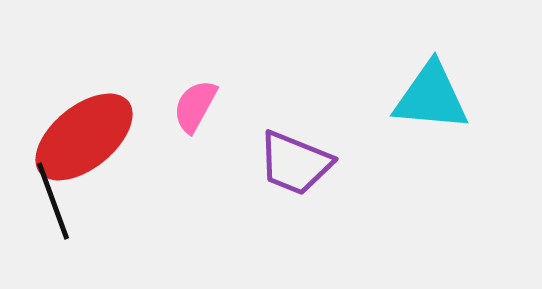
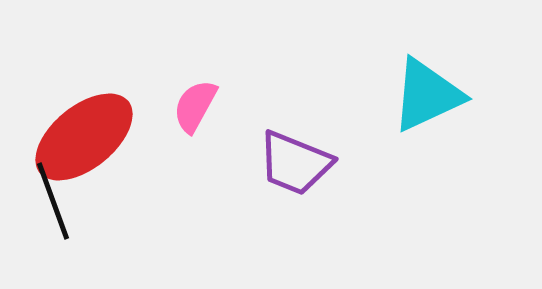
cyan triangle: moved 4 px left, 2 px up; rotated 30 degrees counterclockwise
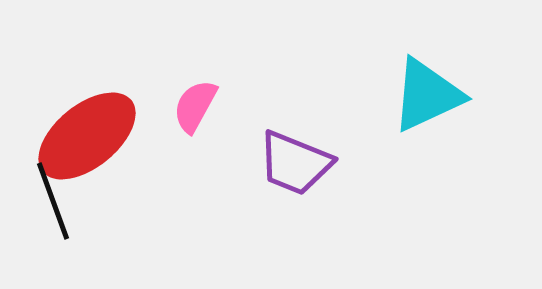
red ellipse: moved 3 px right, 1 px up
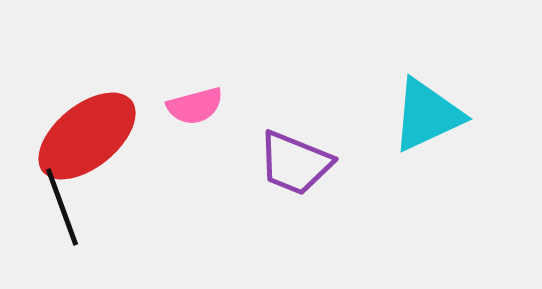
cyan triangle: moved 20 px down
pink semicircle: rotated 134 degrees counterclockwise
black line: moved 9 px right, 6 px down
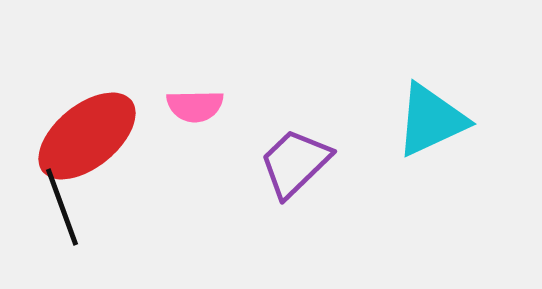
pink semicircle: rotated 14 degrees clockwise
cyan triangle: moved 4 px right, 5 px down
purple trapezoid: rotated 114 degrees clockwise
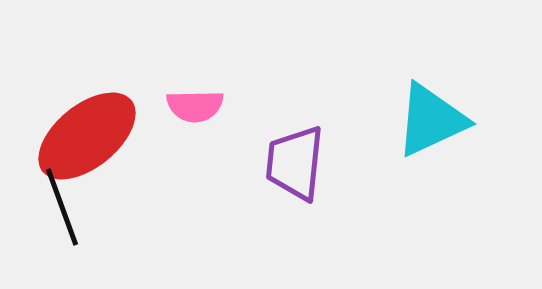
purple trapezoid: rotated 40 degrees counterclockwise
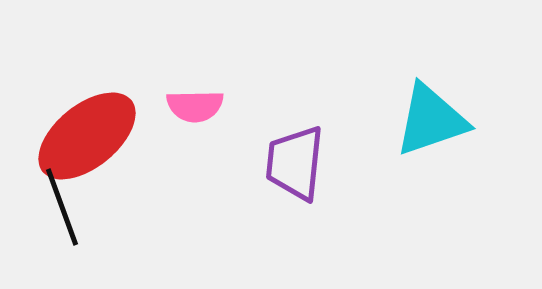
cyan triangle: rotated 6 degrees clockwise
